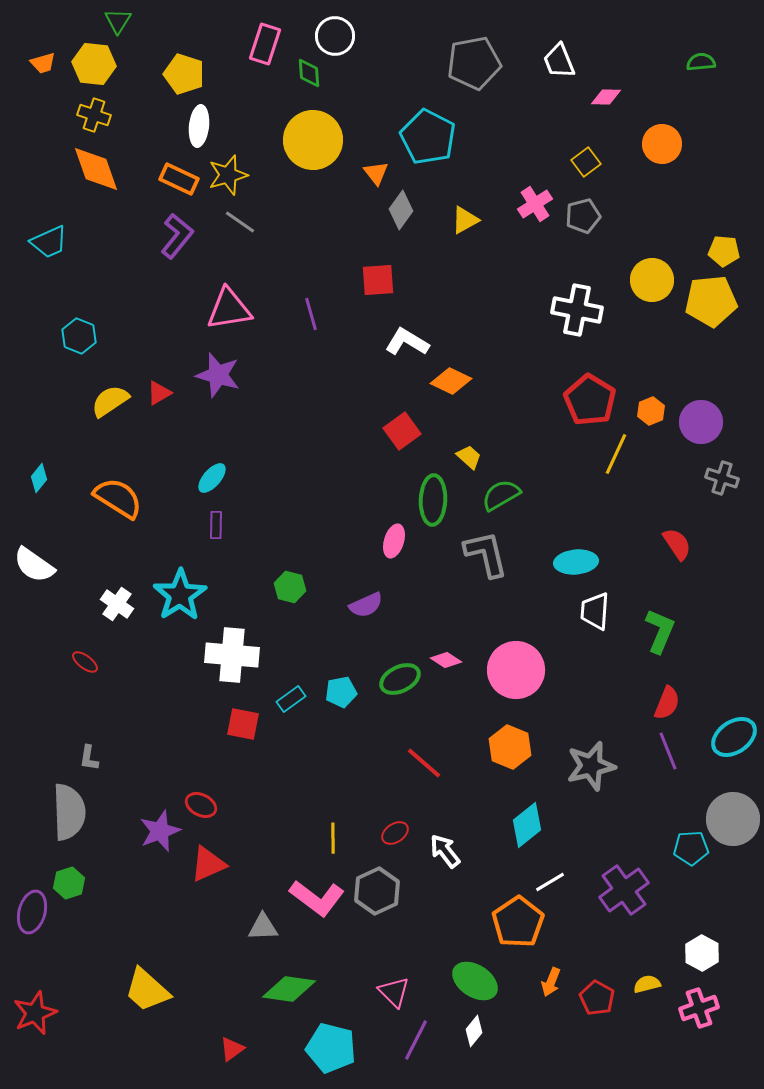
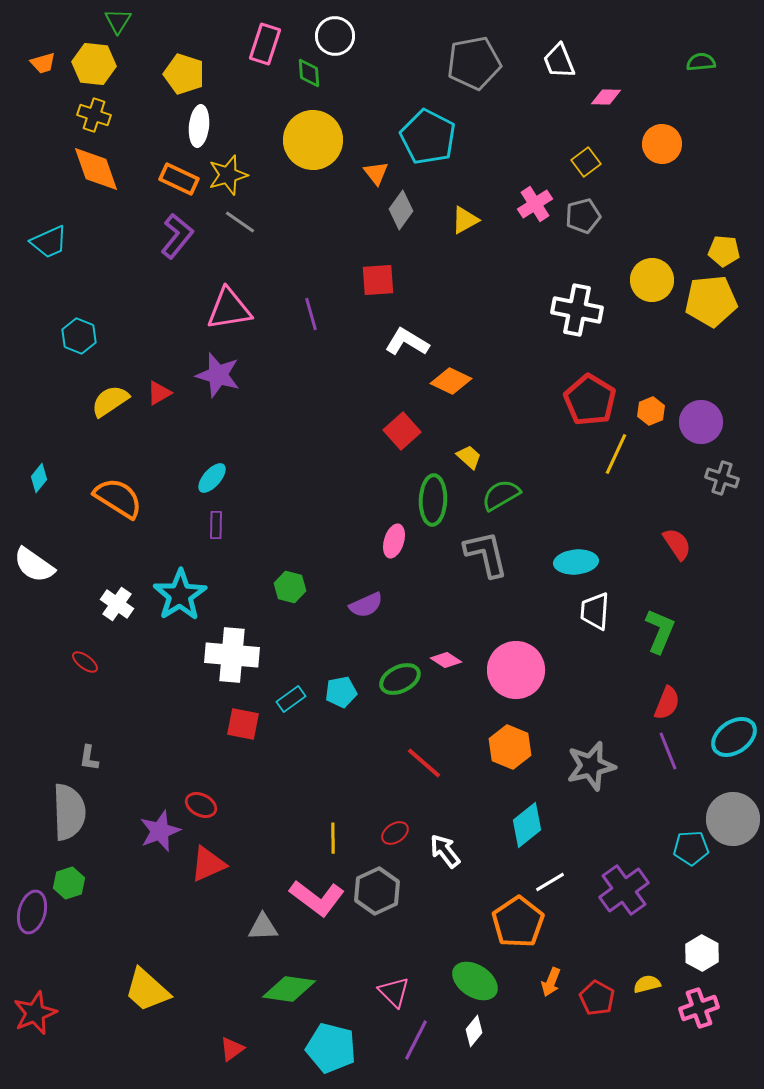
red square at (402, 431): rotated 6 degrees counterclockwise
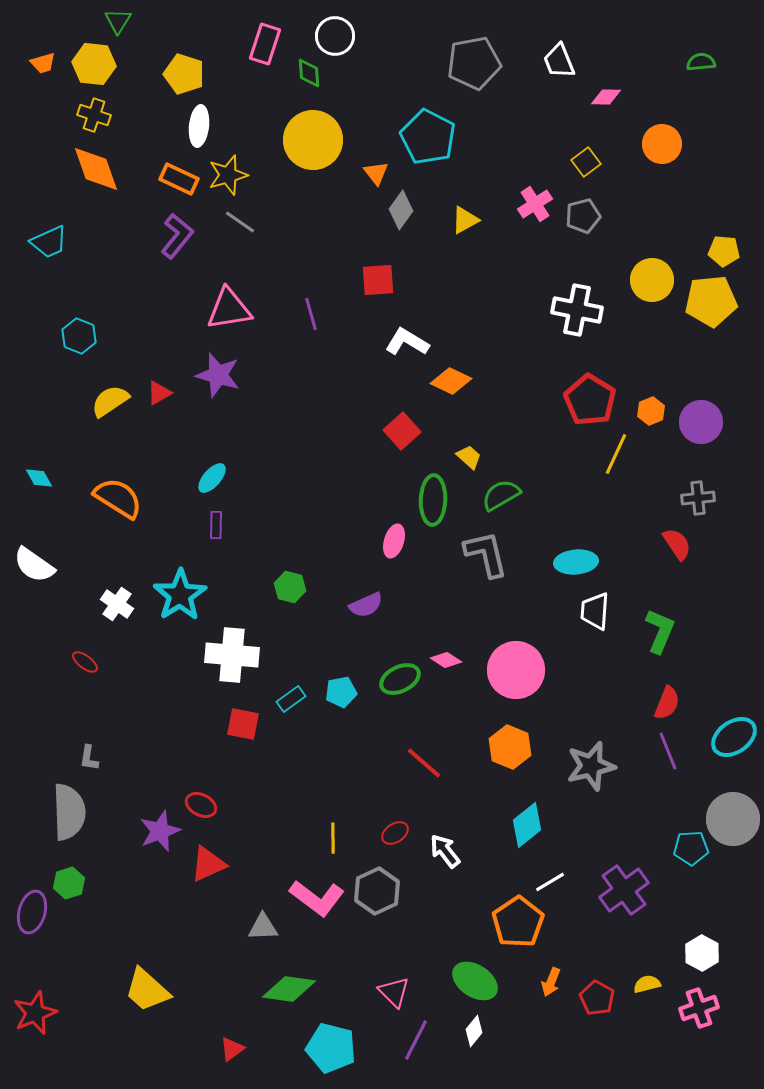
cyan diamond at (39, 478): rotated 68 degrees counterclockwise
gray cross at (722, 478): moved 24 px left, 20 px down; rotated 24 degrees counterclockwise
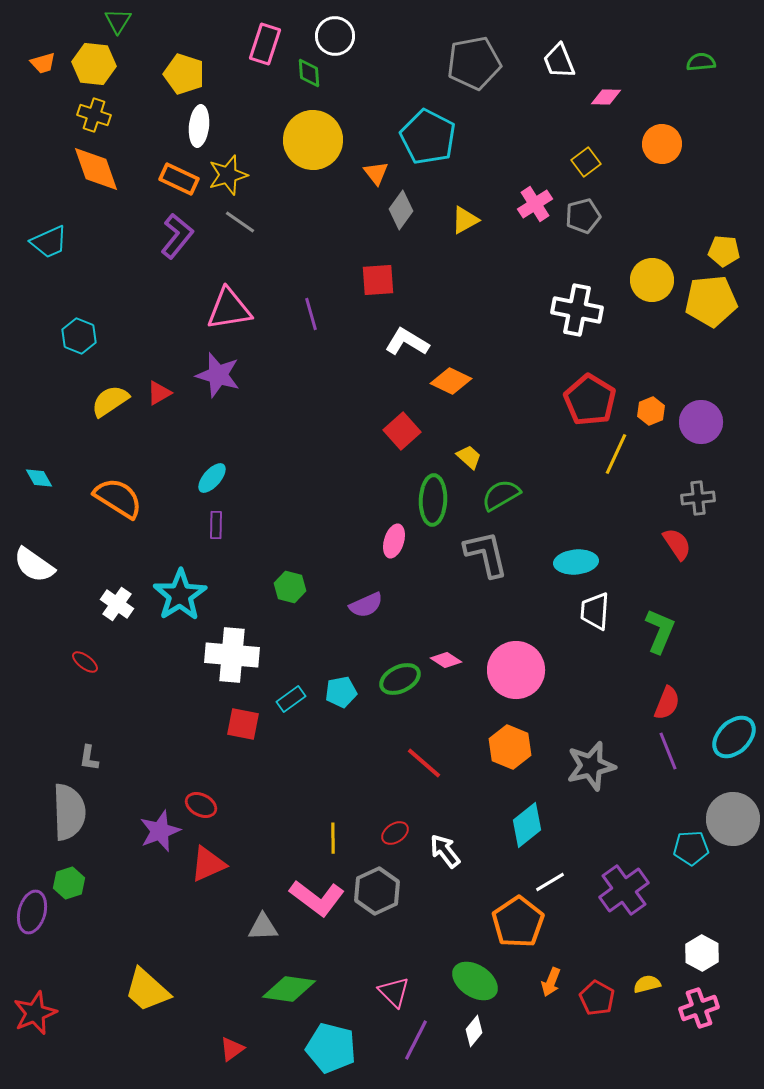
cyan ellipse at (734, 737): rotated 9 degrees counterclockwise
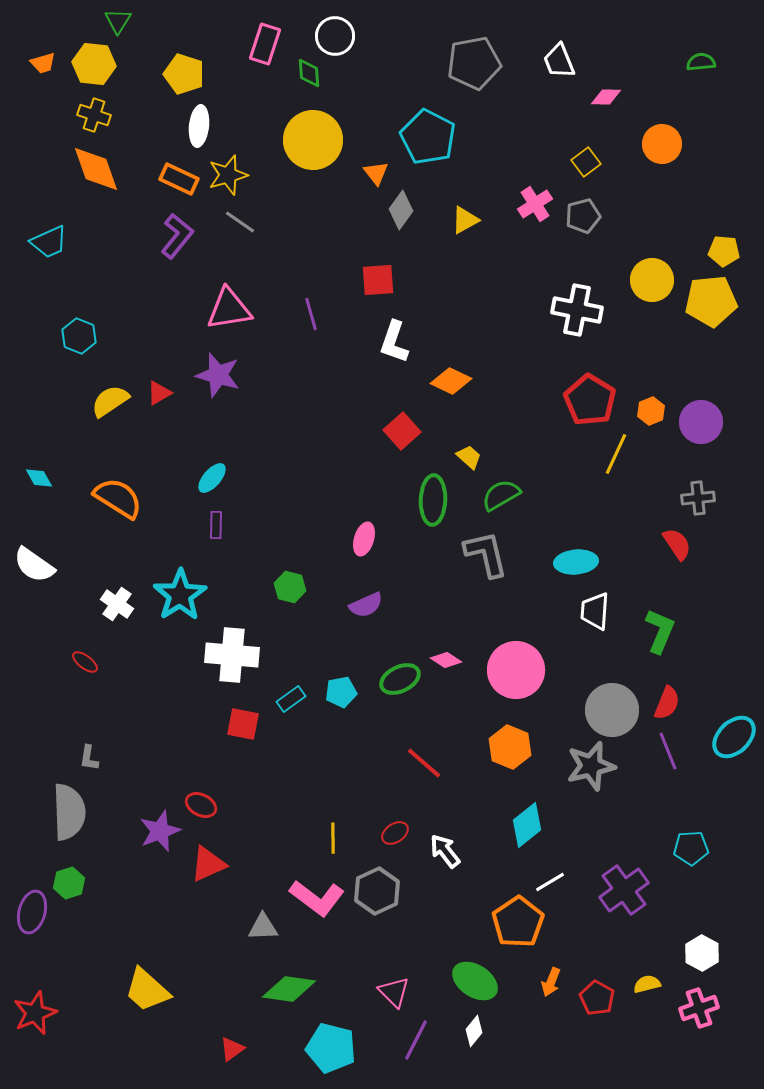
white L-shape at (407, 342): moved 13 px left; rotated 102 degrees counterclockwise
pink ellipse at (394, 541): moved 30 px left, 2 px up
gray circle at (733, 819): moved 121 px left, 109 px up
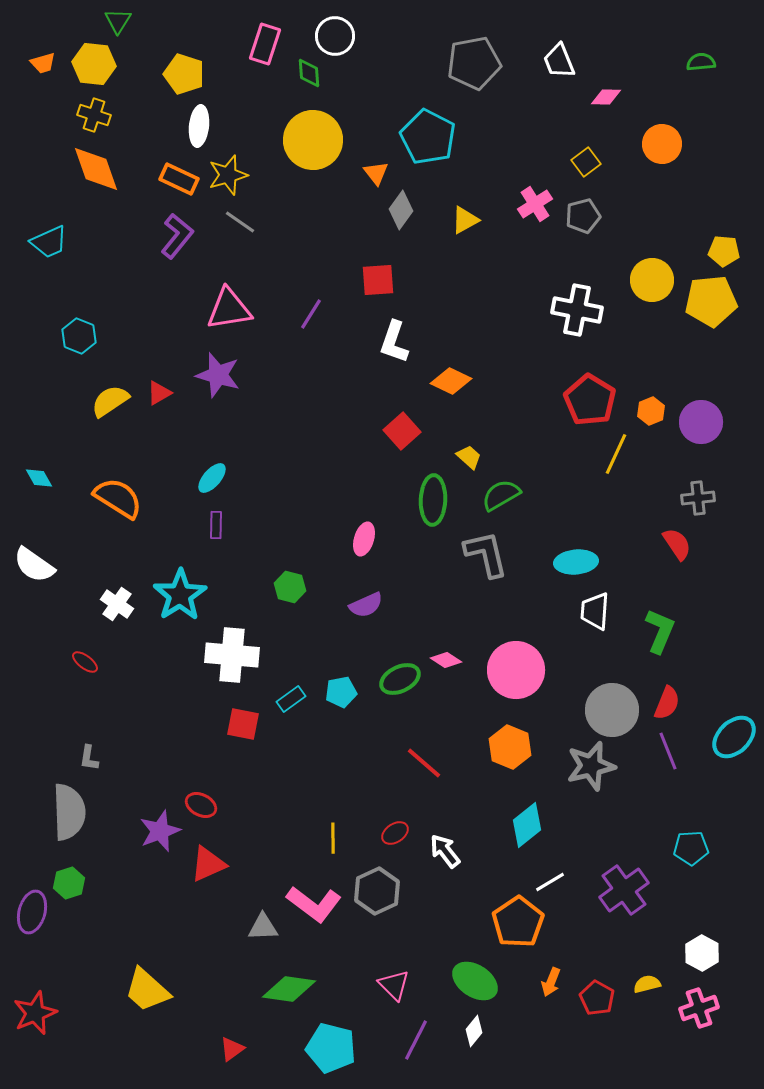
purple line at (311, 314): rotated 48 degrees clockwise
pink L-shape at (317, 898): moved 3 px left, 6 px down
pink triangle at (394, 992): moved 7 px up
